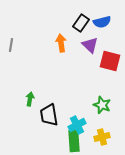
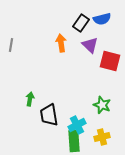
blue semicircle: moved 3 px up
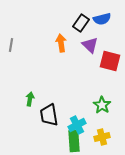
green star: rotated 12 degrees clockwise
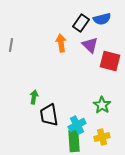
green arrow: moved 4 px right, 2 px up
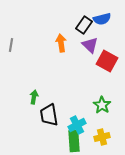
black rectangle: moved 3 px right, 2 px down
red square: moved 3 px left; rotated 15 degrees clockwise
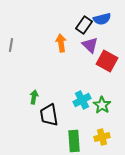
cyan cross: moved 5 px right, 25 px up
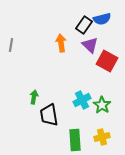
green rectangle: moved 1 px right, 1 px up
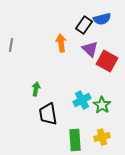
purple triangle: moved 4 px down
green arrow: moved 2 px right, 8 px up
black trapezoid: moved 1 px left, 1 px up
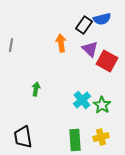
cyan cross: rotated 12 degrees counterclockwise
black trapezoid: moved 25 px left, 23 px down
yellow cross: moved 1 px left
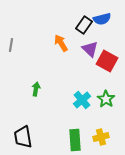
orange arrow: rotated 24 degrees counterclockwise
green star: moved 4 px right, 6 px up
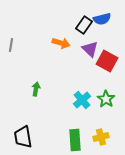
orange arrow: rotated 138 degrees clockwise
